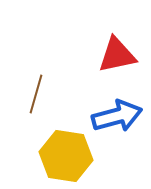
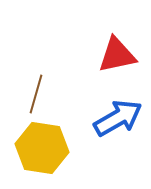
blue arrow: moved 1 px right, 2 px down; rotated 15 degrees counterclockwise
yellow hexagon: moved 24 px left, 8 px up
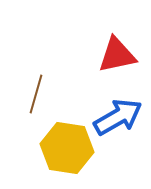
blue arrow: moved 1 px up
yellow hexagon: moved 25 px right
